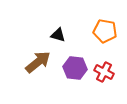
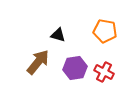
brown arrow: rotated 12 degrees counterclockwise
purple hexagon: rotated 15 degrees counterclockwise
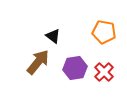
orange pentagon: moved 1 px left, 1 px down
black triangle: moved 5 px left, 1 px down; rotated 21 degrees clockwise
red cross: rotated 18 degrees clockwise
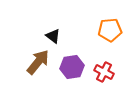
orange pentagon: moved 6 px right, 2 px up; rotated 15 degrees counterclockwise
purple hexagon: moved 3 px left, 1 px up
red cross: rotated 18 degrees counterclockwise
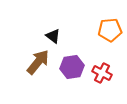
red cross: moved 2 px left, 1 px down
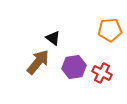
black triangle: moved 2 px down
purple hexagon: moved 2 px right
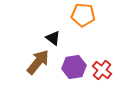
orange pentagon: moved 27 px left, 15 px up; rotated 10 degrees clockwise
red cross: moved 3 px up; rotated 12 degrees clockwise
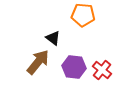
purple hexagon: rotated 15 degrees clockwise
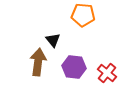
black triangle: moved 2 px down; rotated 14 degrees clockwise
brown arrow: rotated 32 degrees counterclockwise
red cross: moved 5 px right, 3 px down
